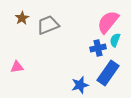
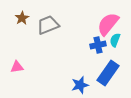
pink semicircle: moved 2 px down
blue cross: moved 3 px up
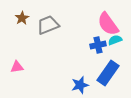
pink semicircle: rotated 75 degrees counterclockwise
cyan semicircle: rotated 48 degrees clockwise
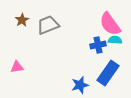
brown star: moved 2 px down
pink semicircle: moved 2 px right
cyan semicircle: rotated 24 degrees clockwise
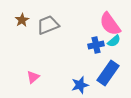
cyan semicircle: moved 1 px left, 1 px down; rotated 136 degrees clockwise
blue cross: moved 2 px left
pink triangle: moved 16 px right, 10 px down; rotated 32 degrees counterclockwise
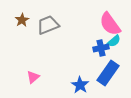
blue cross: moved 5 px right, 3 px down
blue star: rotated 24 degrees counterclockwise
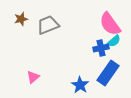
brown star: moved 1 px left, 1 px up; rotated 16 degrees clockwise
